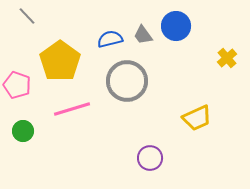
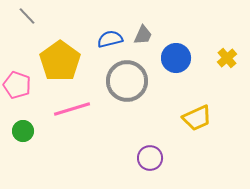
blue circle: moved 32 px down
gray trapezoid: rotated 120 degrees counterclockwise
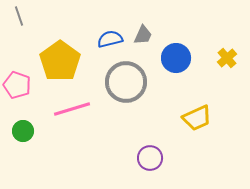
gray line: moved 8 px left; rotated 24 degrees clockwise
gray circle: moved 1 px left, 1 px down
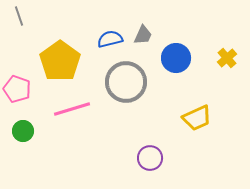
pink pentagon: moved 4 px down
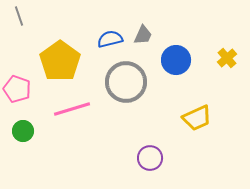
blue circle: moved 2 px down
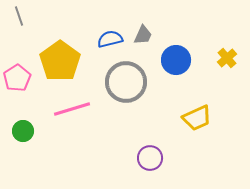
pink pentagon: moved 11 px up; rotated 20 degrees clockwise
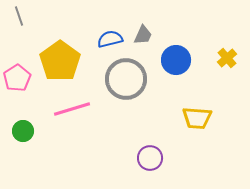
gray circle: moved 3 px up
yellow trapezoid: rotated 28 degrees clockwise
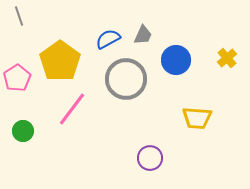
blue semicircle: moved 2 px left; rotated 15 degrees counterclockwise
pink line: rotated 36 degrees counterclockwise
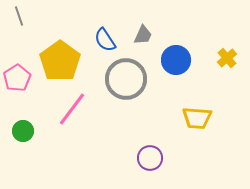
blue semicircle: moved 3 px left, 1 px down; rotated 95 degrees counterclockwise
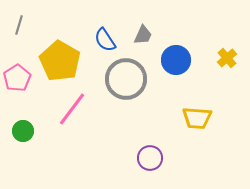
gray line: moved 9 px down; rotated 36 degrees clockwise
yellow pentagon: rotated 6 degrees counterclockwise
